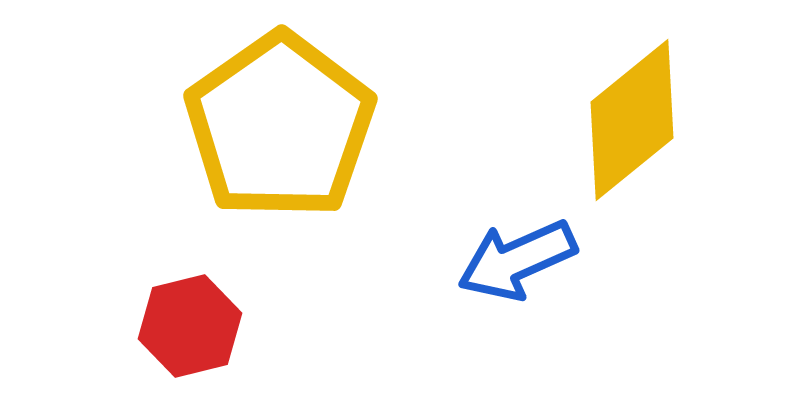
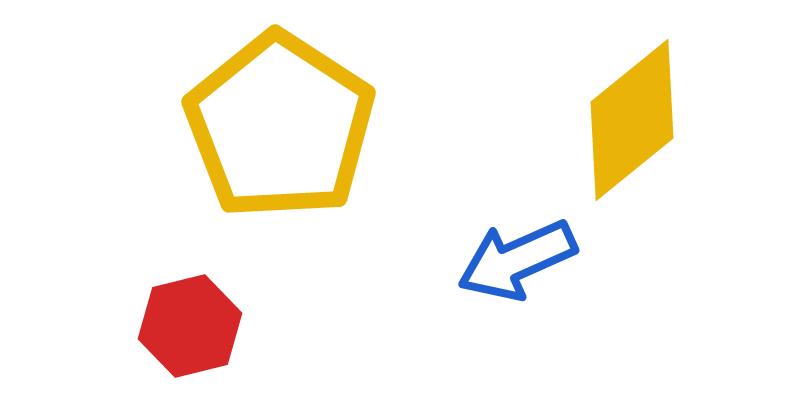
yellow pentagon: rotated 4 degrees counterclockwise
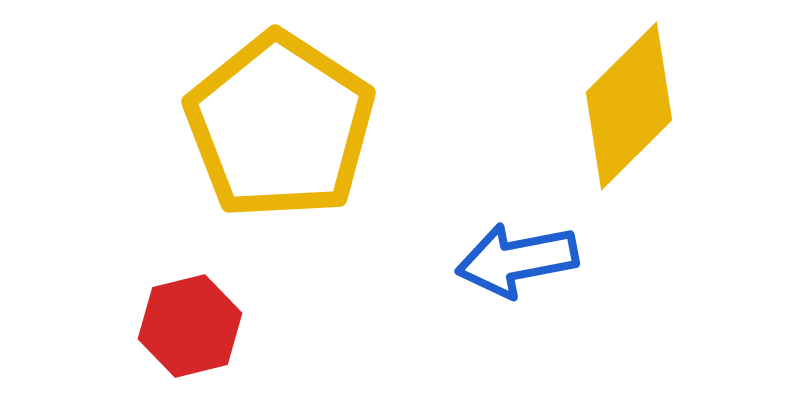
yellow diamond: moved 3 px left, 14 px up; rotated 6 degrees counterclockwise
blue arrow: rotated 13 degrees clockwise
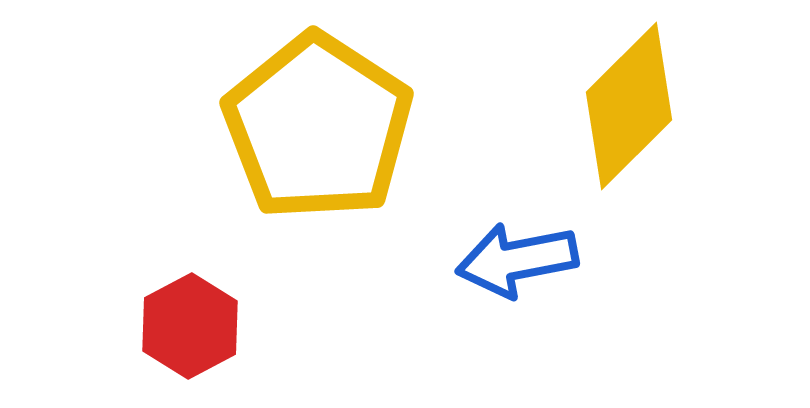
yellow pentagon: moved 38 px right, 1 px down
red hexagon: rotated 14 degrees counterclockwise
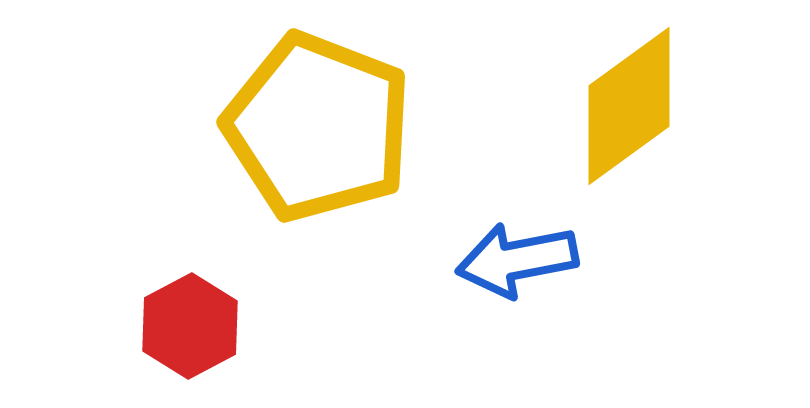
yellow diamond: rotated 9 degrees clockwise
yellow pentagon: rotated 12 degrees counterclockwise
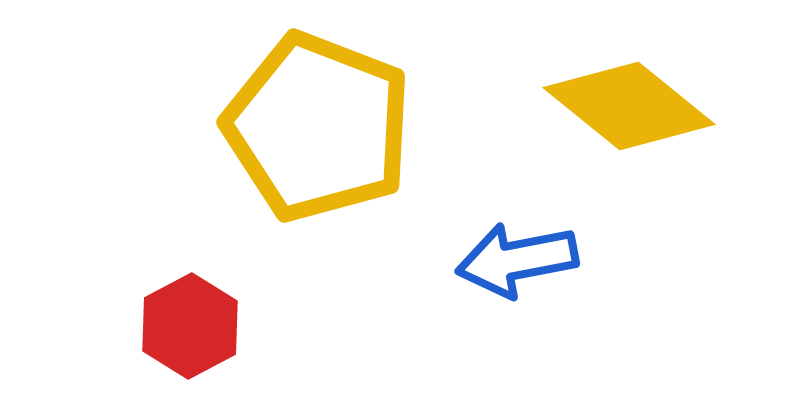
yellow diamond: rotated 75 degrees clockwise
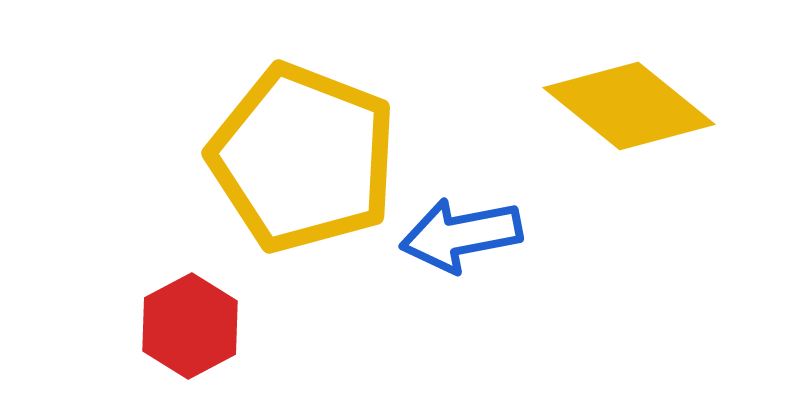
yellow pentagon: moved 15 px left, 31 px down
blue arrow: moved 56 px left, 25 px up
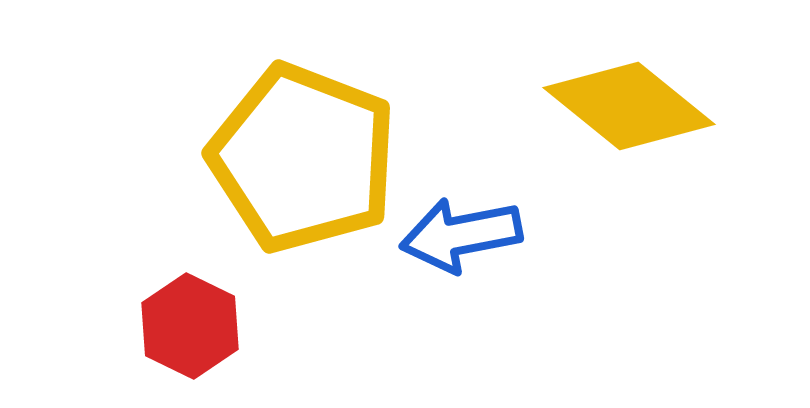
red hexagon: rotated 6 degrees counterclockwise
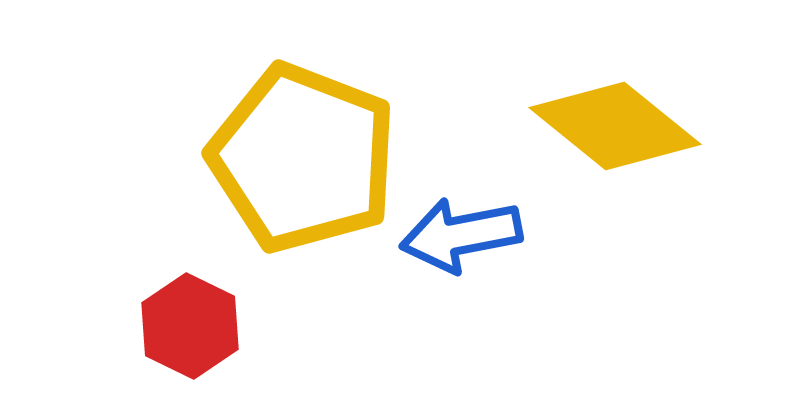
yellow diamond: moved 14 px left, 20 px down
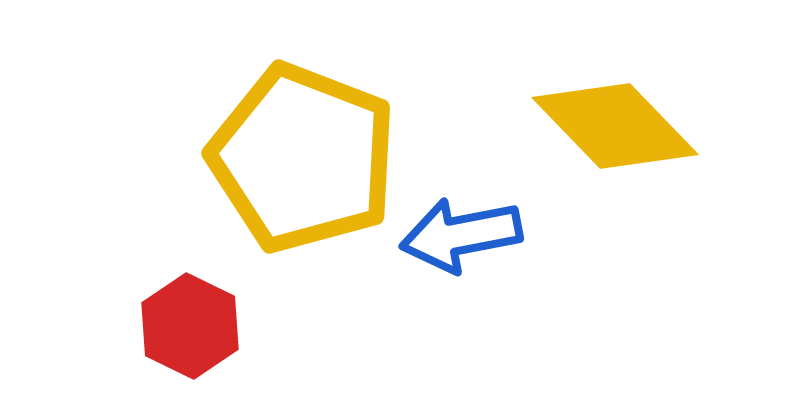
yellow diamond: rotated 7 degrees clockwise
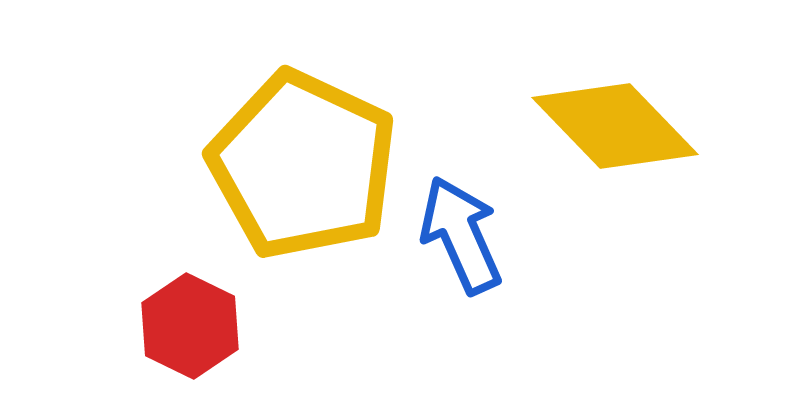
yellow pentagon: moved 7 px down; rotated 4 degrees clockwise
blue arrow: rotated 77 degrees clockwise
